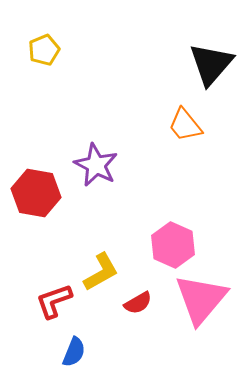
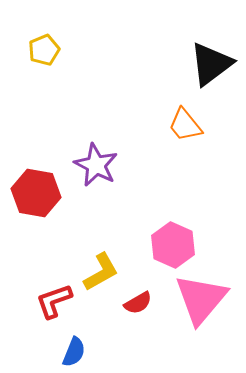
black triangle: rotated 12 degrees clockwise
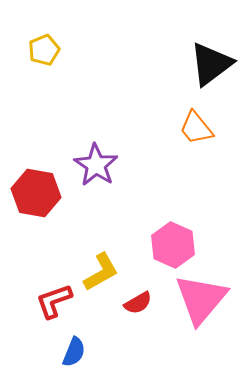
orange trapezoid: moved 11 px right, 3 px down
purple star: rotated 6 degrees clockwise
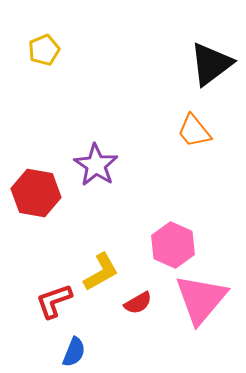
orange trapezoid: moved 2 px left, 3 px down
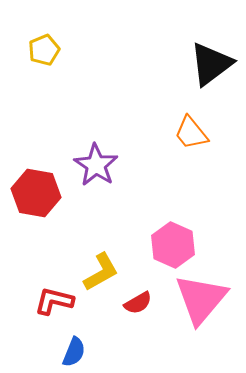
orange trapezoid: moved 3 px left, 2 px down
red L-shape: rotated 33 degrees clockwise
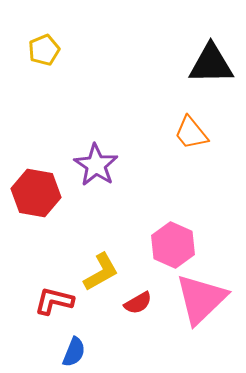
black triangle: rotated 36 degrees clockwise
pink triangle: rotated 6 degrees clockwise
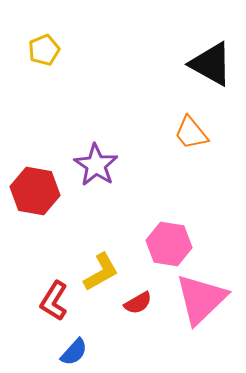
black triangle: rotated 30 degrees clockwise
red hexagon: moved 1 px left, 2 px up
pink hexagon: moved 4 px left, 1 px up; rotated 15 degrees counterclockwise
red L-shape: rotated 72 degrees counterclockwise
blue semicircle: rotated 20 degrees clockwise
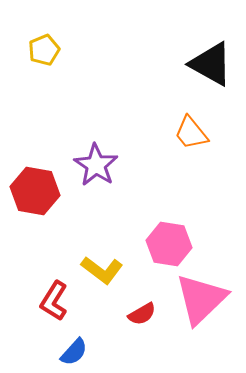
yellow L-shape: moved 1 px right, 2 px up; rotated 66 degrees clockwise
red semicircle: moved 4 px right, 11 px down
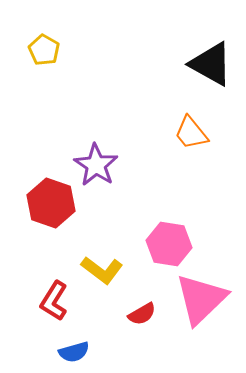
yellow pentagon: rotated 20 degrees counterclockwise
red hexagon: moved 16 px right, 12 px down; rotated 9 degrees clockwise
blue semicircle: rotated 32 degrees clockwise
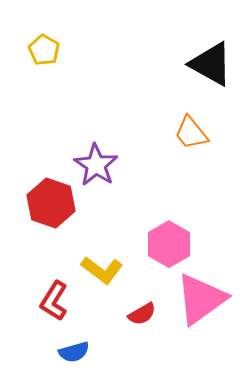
pink hexagon: rotated 21 degrees clockwise
pink triangle: rotated 8 degrees clockwise
